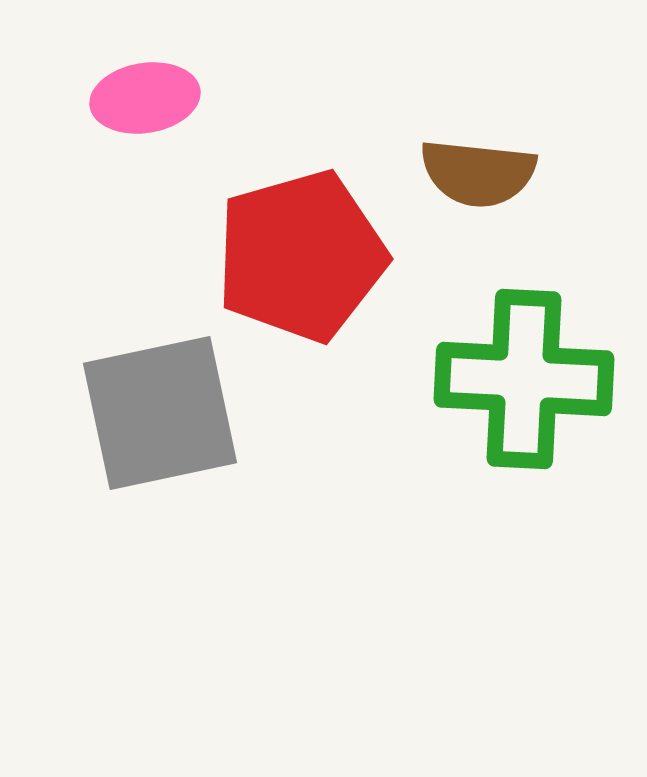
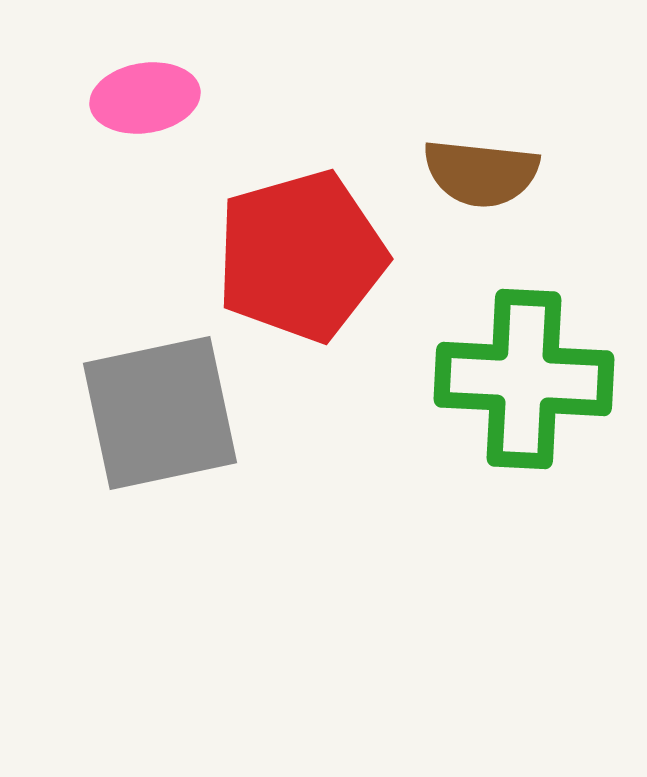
brown semicircle: moved 3 px right
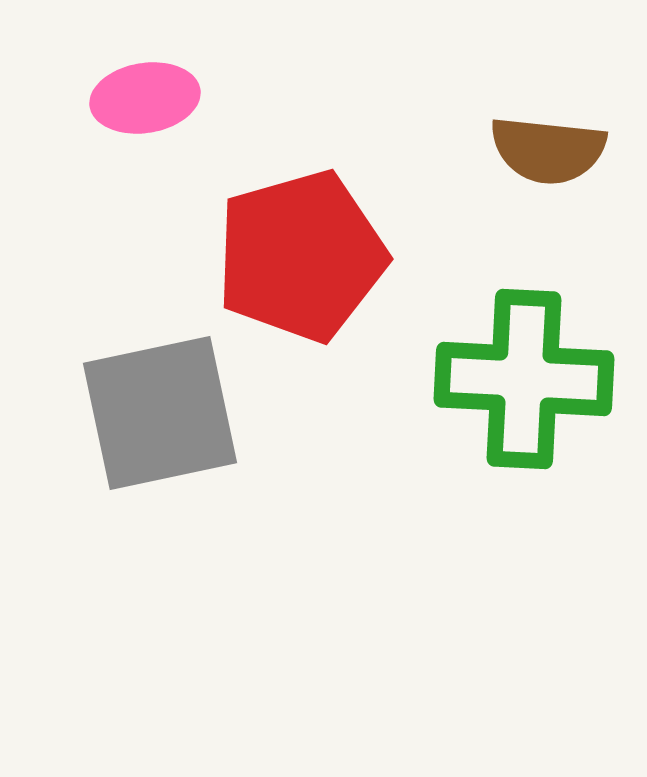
brown semicircle: moved 67 px right, 23 px up
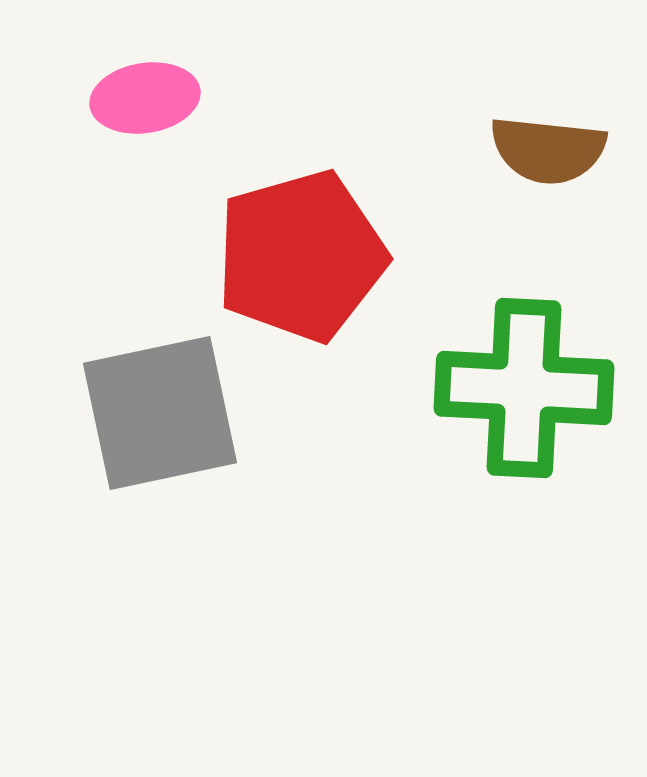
green cross: moved 9 px down
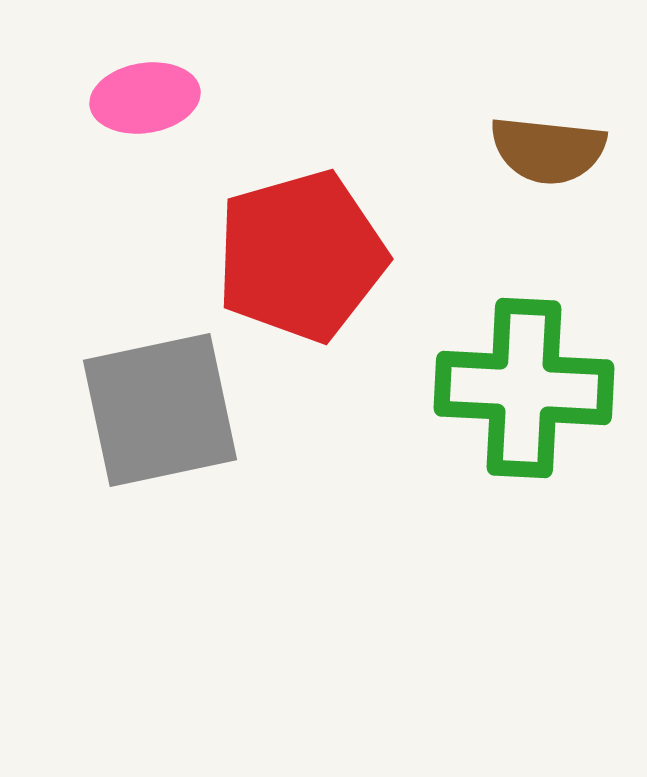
gray square: moved 3 px up
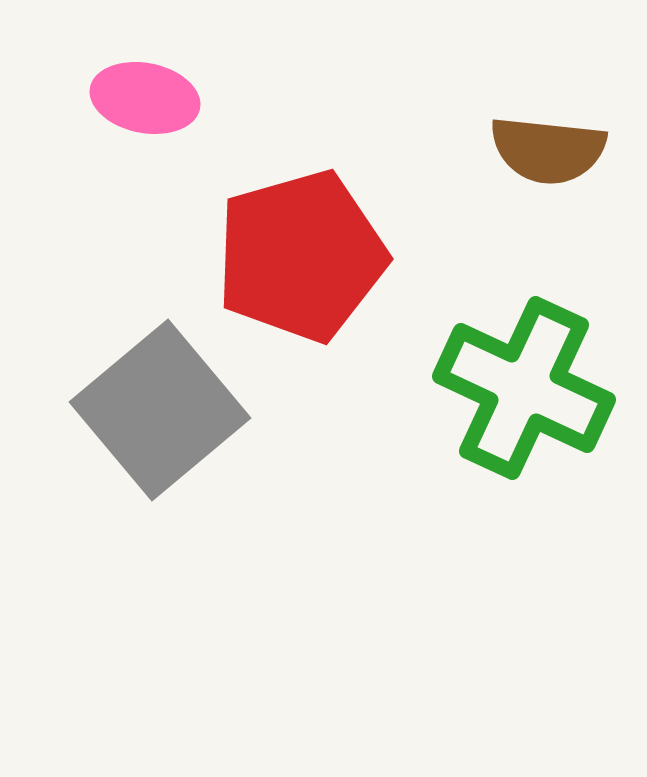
pink ellipse: rotated 20 degrees clockwise
green cross: rotated 22 degrees clockwise
gray square: rotated 28 degrees counterclockwise
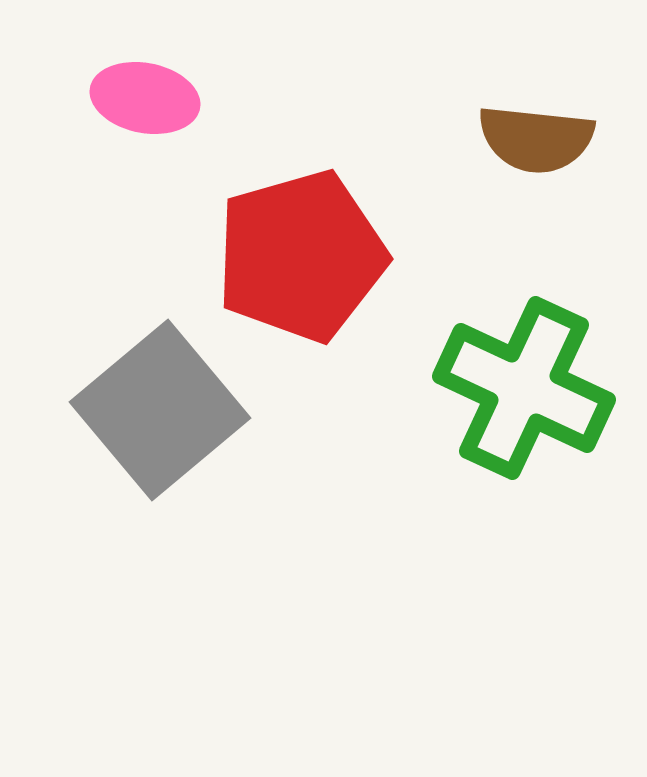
brown semicircle: moved 12 px left, 11 px up
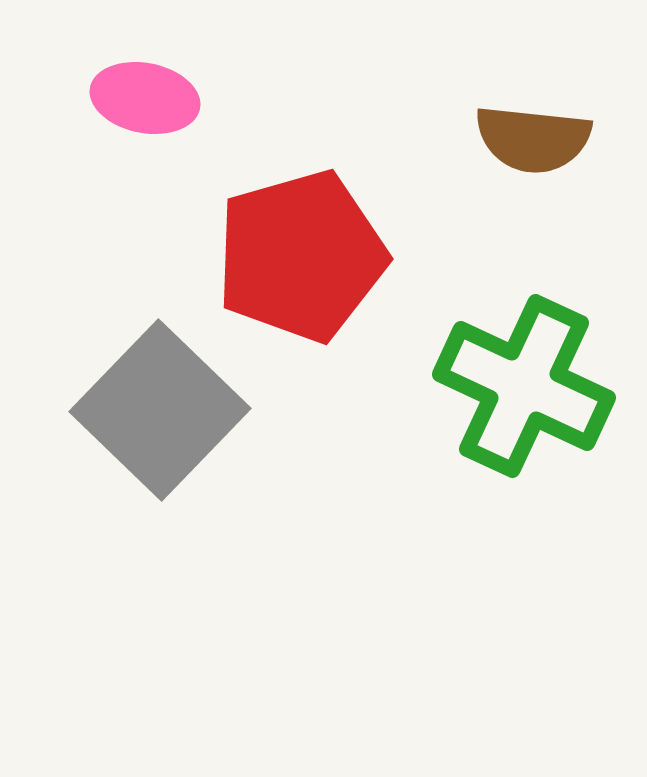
brown semicircle: moved 3 px left
green cross: moved 2 px up
gray square: rotated 6 degrees counterclockwise
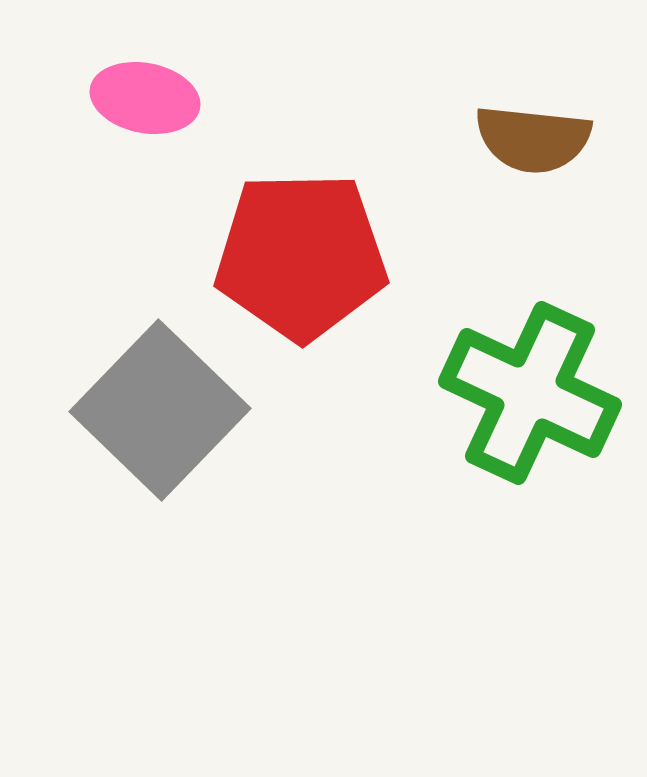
red pentagon: rotated 15 degrees clockwise
green cross: moved 6 px right, 7 px down
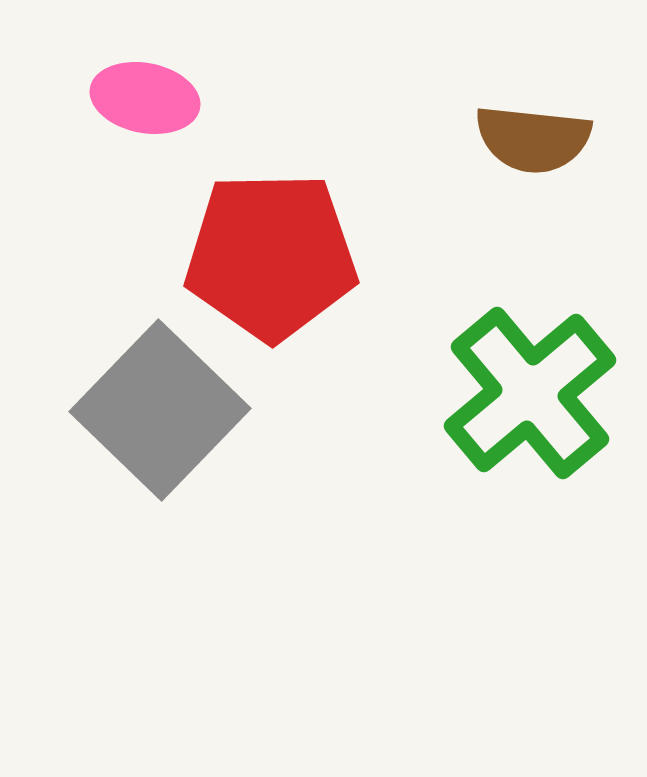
red pentagon: moved 30 px left
green cross: rotated 25 degrees clockwise
